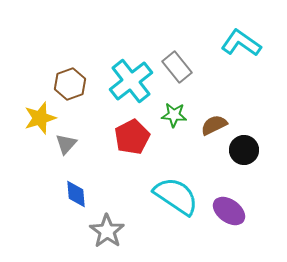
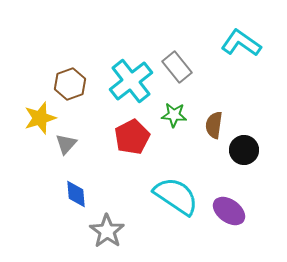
brown semicircle: rotated 56 degrees counterclockwise
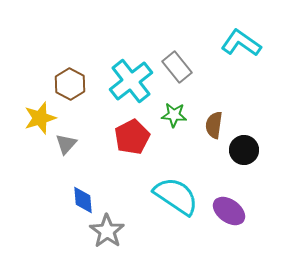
brown hexagon: rotated 12 degrees counterclockwise
blue diamond: moved 7 px right, 6 px down
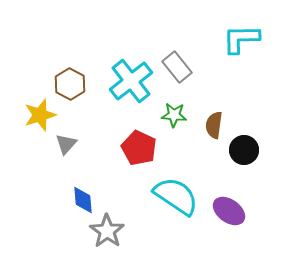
cyan L-shape: moved 4 px up; rotated 36 degrees counterclockwise
yellow star: moved 3 px up
red pentagon: moved 7 px right, 11 px down; rotated 20 degrees counterclockwise
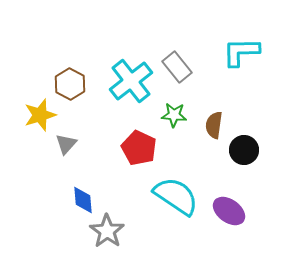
cyan L-shape: moved 13 px down
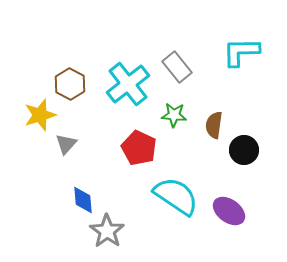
cyan cross: moved 3 px left, 3 px down
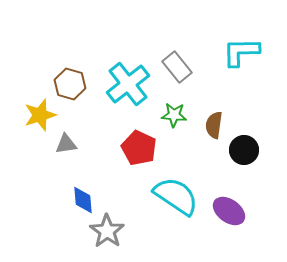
brown hexagon: rotated 12 degrees counterclockwise
gray triangle: rotated 40 degrees clockwise
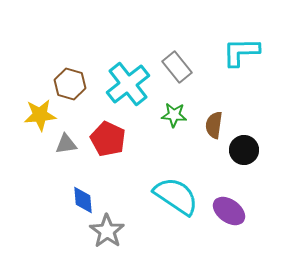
yellow star: rotated 12 degrees clockwise
red pentagon: moved 31 px left, 9 px up
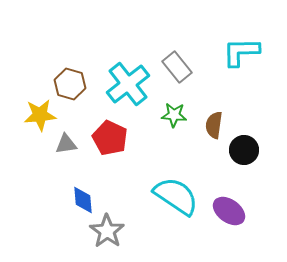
red pentagon: moved 2 px right, 1 px up
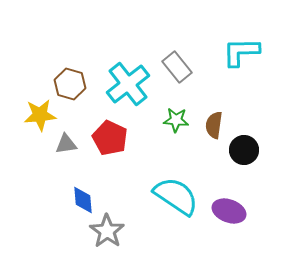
green star: moved 2 px right, 5 px down
purple ellipse: rotated 16 degrees counterclockwise
